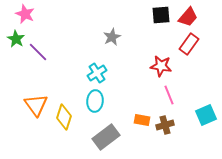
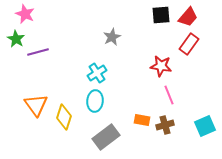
purple line: rotated 60 degrees counterclockwise
cyan square: moved 1 px left, 11 px down
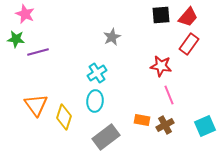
green star: rotated 24 degrees counterclockwise
brown cross: rotated 12 degrees counterclockwise
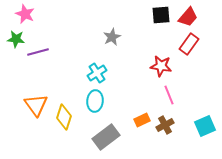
orange rectangle: rotated 35 degrees counterclockwise
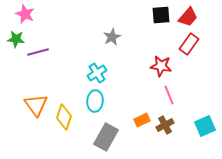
gray rectangle: rotated 24 degrees counterclockwise
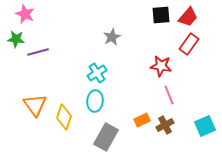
orange triangle: moved 1 px left
